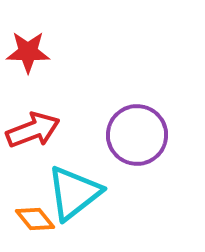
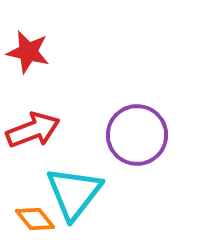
red star: rotated 12 degrees clockwise
cyan triangle: rotated 14 degrees counterclockwise
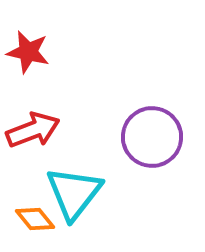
purple circle: moved 15 px right, 2 px down
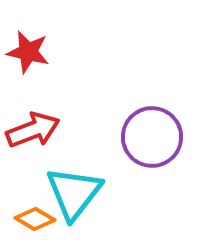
orange diamond: rotated 21 degrees counterclockwise
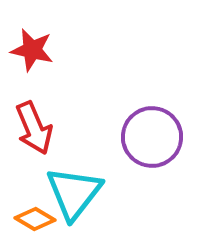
red star: moved 4 px right, 2 px up
red arrow: moved 1 px right, 2 px up; rotated 88 degrees clockwise
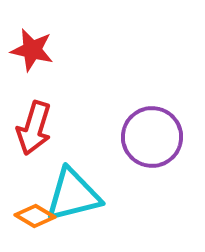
red arrow: rotated 40 degrees clockwise
cyan triangle: moved 1 px left, 2 px down; rotated 38 degrees clockwise
orange diamond: moved 3 px up
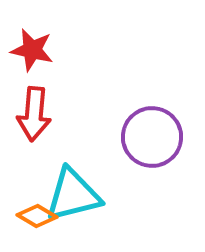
red arrow: moved 14 px up; rotated 12 degrees counterclockwise
orange diamond: moved 2 px right
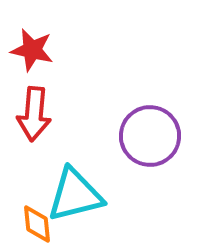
purple circle: moved 2 px left, 1 px up
cyan triangle: moved 2 px right
orange diamond: moved 8 px down; rotated 54 degrees clockwise
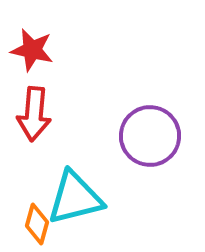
cyan triangle: moved 3 px down
orange diamond: rotated 21 degrees clockwise
